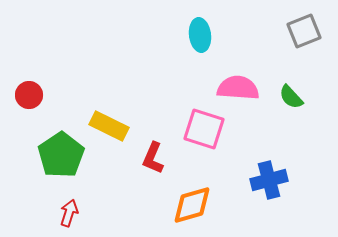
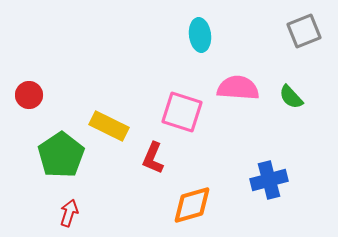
pink square: moved 22 px left, 17 px up
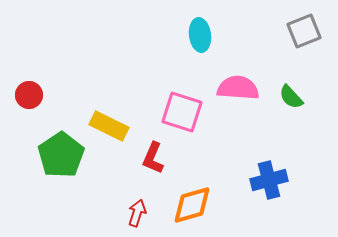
red arrow: moved 68 px right
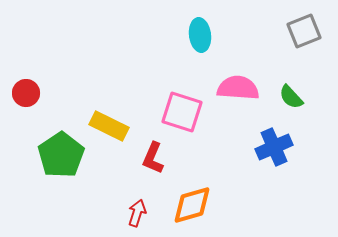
red circle: moved 3 px left, 2 px up
blue cross: moved 5 px right, 33 px up; rotated 9 degrees counterclockwise
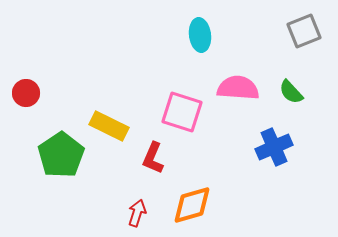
green semicircle: moved 5 px up
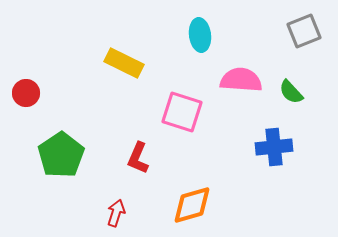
pink semicircle: moved 3 px right, 8 px up
yellow rectangle: moved 15 px right, 63 px up
blue cross: rotated 18 degrees clockwise
red L-shape: moved 15 px left
red arrow: moved 21 px left
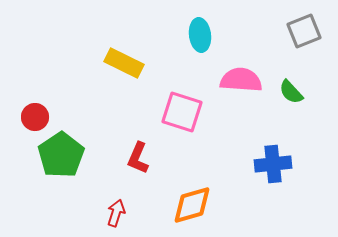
red circle: moved 9 px right, 24 px down
blue cross: moved 1 px left, 17 px down
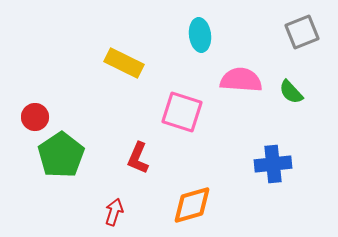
gray square: moved 2 px left, 1 px down
red arrow: moved 2 px left, 1 px up
